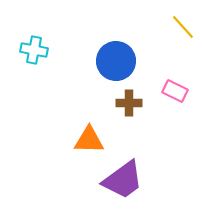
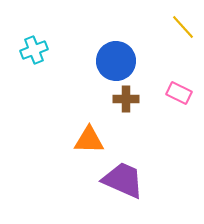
cyan cross: rotated 32 degrees counterclockwise
pink rectangle: moved 4 px right, 2 px down
brown cross: moved 3 px left, 4 px up
purple trapezoid: rotated 120 degrees counterclockwise
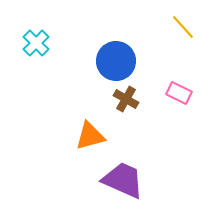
cyan cross: moved 2 px right, 7 px up; rotated 24 degrees counterclockwise
brown cross: rotated 30 degrees clockwise
orange triangle: moved 1 px right, 4 px up; rotated 16 degrees counterclockwise
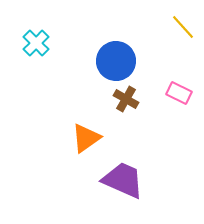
orange triangle: moved 4 px left, 2 px down; rotated 20 degrees counterclockwise
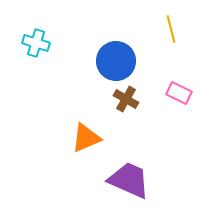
yellow line: moved 12 px left, 2 px down; rotated 28 degrees clockwise
cyan cross: rotated 28 degrees counterclockwise
orange triangle: rotated 12 degrees clockwise
purple trapezoid: moved 6 px right
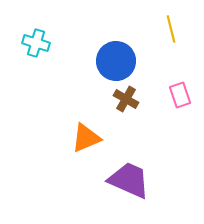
pink rectangle: moved 1 px right, 2 px down; rotated 45 degrees clockwise
